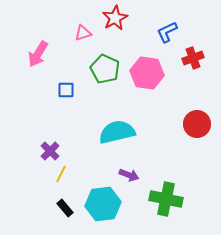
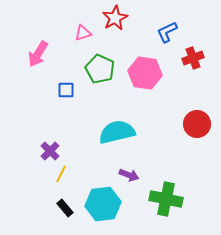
green pentagon: moved 5 px left
pink hexagon: moved 2 px left
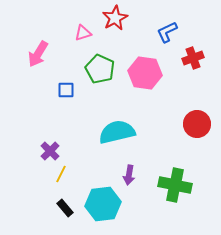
purple arrow: rotated 78 degrees clockwise
green cross: moved 9 px right, 14 px up
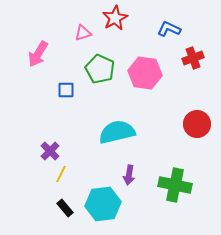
blue L-shape: moved 2 px right, 3 px up; rotated 50 degrees clockwise
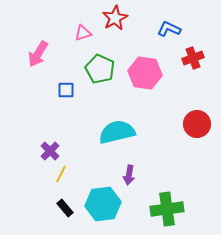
green cross: moved 8 px left, 24 px down; rotated 20 degrees counterclockwise
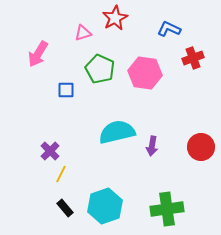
red circle: moved 4 px right, 23 px down
purple arrow: moved 23 px right, 29 px up
cyan hexagon: moved 2 px right, 2 px down; rotated 12 degrees counterclockwise
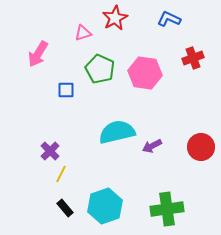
blue L-shape: moved 10 px up
purple arrow: rotated 54 degrees clockwise
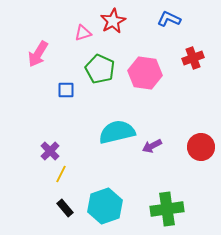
red star: moved 2 px left, 3 px down
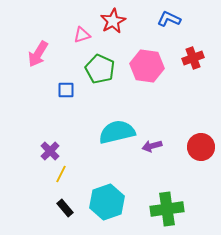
pink triangle: moved 1 px left, 2 px down
pink hexagon: moved 2 px right, 7 px up
purple arrow: rotated 12 degrees clockwise
cyan hexagon: moved 2 px right, 4 px up
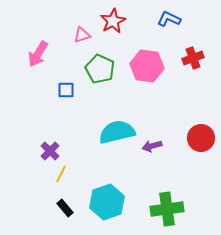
red circle: moved 9 px up
